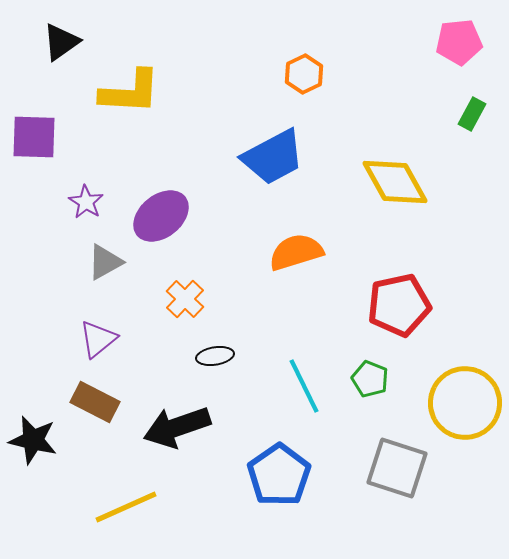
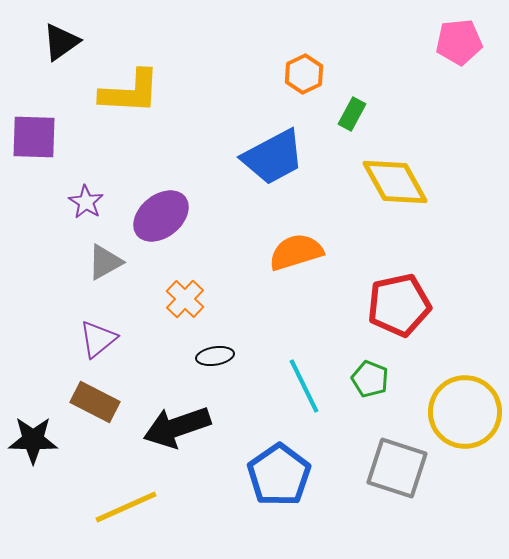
green rectangle: moved 120 px left
yellow circle: moved 9 px down
black star: rotated 12 degrees counterclockwise
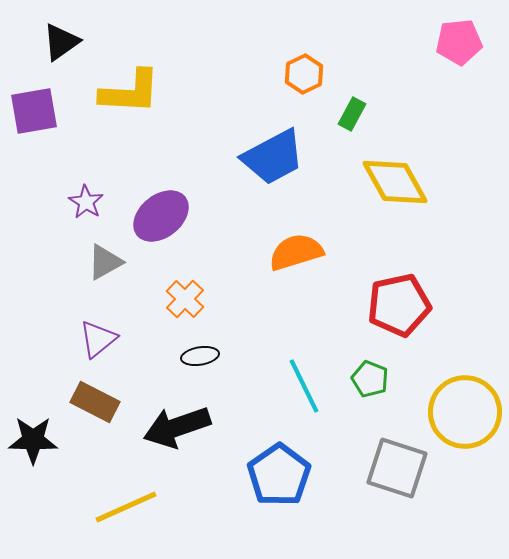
purple square: moved 26 px up; rotated 12 degrees counterclockwise
black ellipse: moved 15 px left
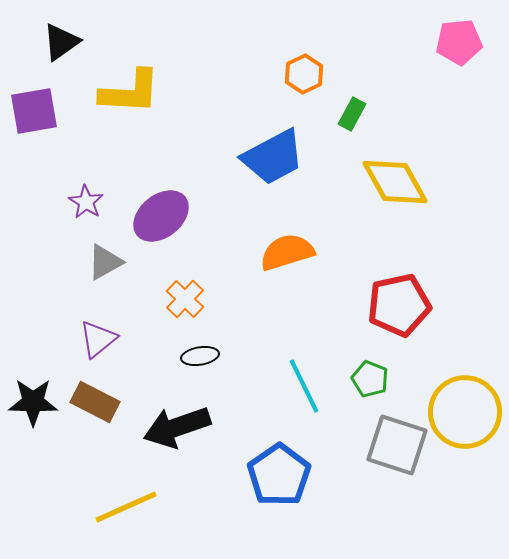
orange semicircle: moved 9 px left
black star: moved 38 px up
gray square: moved 23 px up
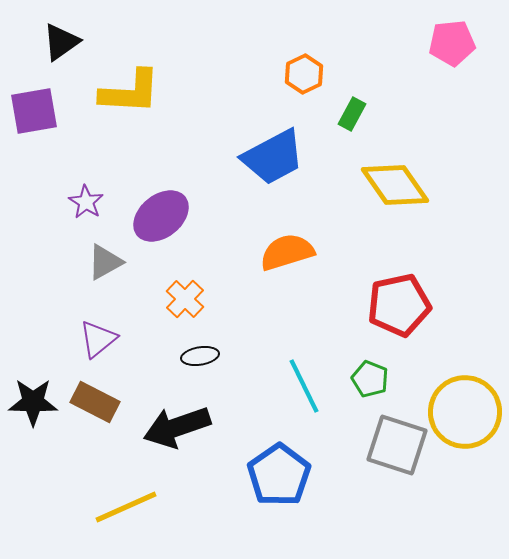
pink pentagon: moved 7 px left, 1 px down
yellow diamond: moved 3 px down; rotated 6 degrees counterclockwise
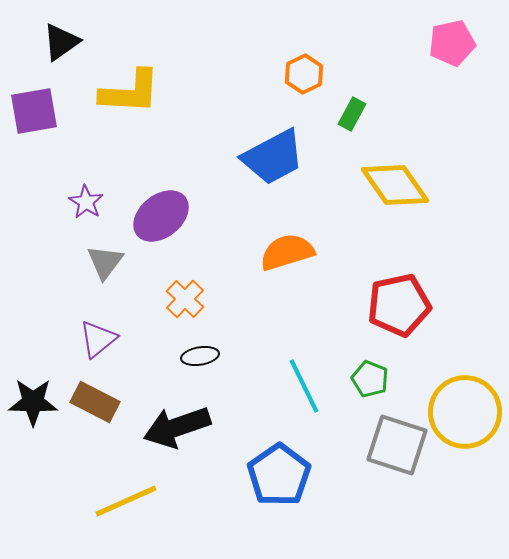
pink pentagon: rotated 6 degrees counterclockwise
gray triangle: rotated 24 degrees counterclockwise
yellow line: moved 6 px up
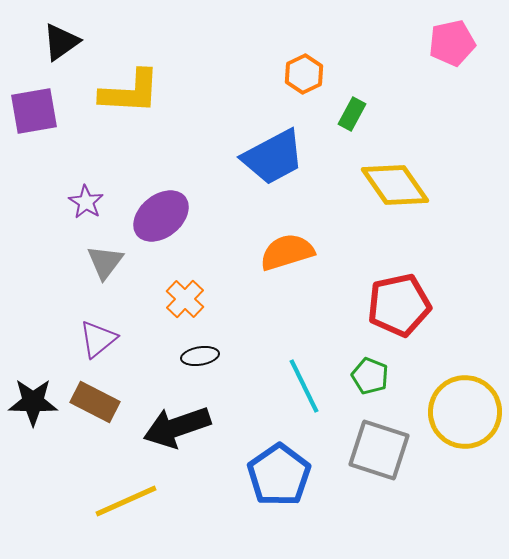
green pentagon: moved 3 px up
gray square: moved 18 px left, 5 px down
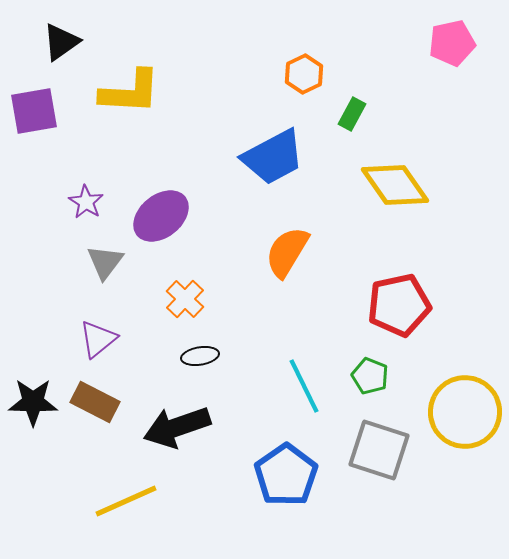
orange semicircle: rotated 42 degrees counterclockwise
blue pentagon: moved 7 px right
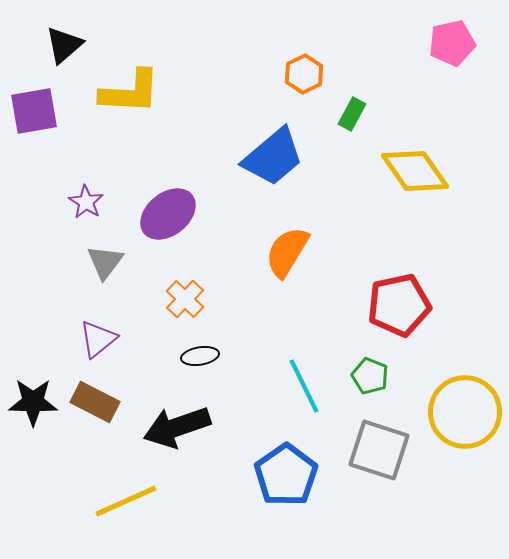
black triangle: moved 3 px right, 3 px down; rotated 6 degrees counterclockwise
blue trapezoid: rotated 12 degrees counterclockwise
yellow diamond: moved 20 px right, 14 px up
purple ellipse: moved 7 px right, 2 px up
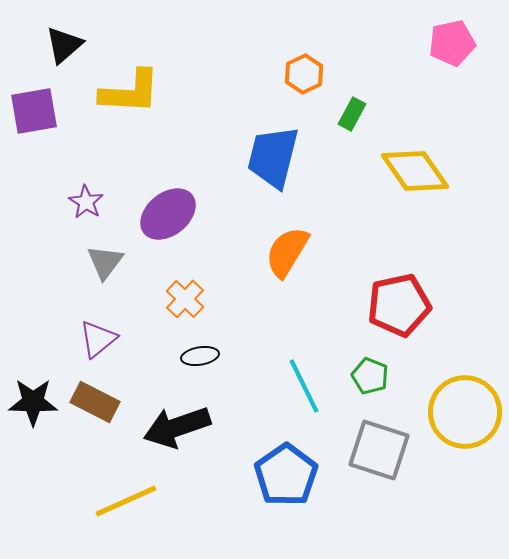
blue trapezoid: rotated 144 degrees clockwise
